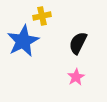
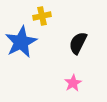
blue star: moved 2 px left, 1 px down
pink star: moved 3 px left, 6 px down
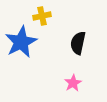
black semicircle: rotated 15 degrees counterclockwise
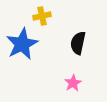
blue star: moved 1 px right, 2 px down
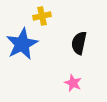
black semicircle: moved 1 px right
pink star: rotated 18 degrees counterclockwise
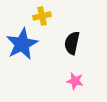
black semicircle: moved 7 px left
pink star: moved 2 px right, 2 px up; rotated 12 degrees counterclockwise
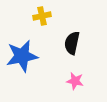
blue star: moved 12 px down; rotated 16 degrees clockwise
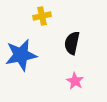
blue star: moved 1 px left, 1 px up
pink star: rotated 18 degrees clockwise
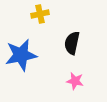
yellow cross: moved 2 px left, 2 px up
pink star: rotated 18 degrees counterclockwise
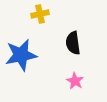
black semicircle: moved 1 px right; rotated 20 degrees counterclockwise
pink star: rotated 18 degrees clockwise
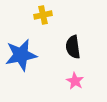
yellow cross: moved 3 px right, 1 px down
black semicircle: moved 4 px down
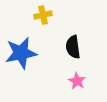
blue star: moved 2 px up
pink star: moved 2 px right
